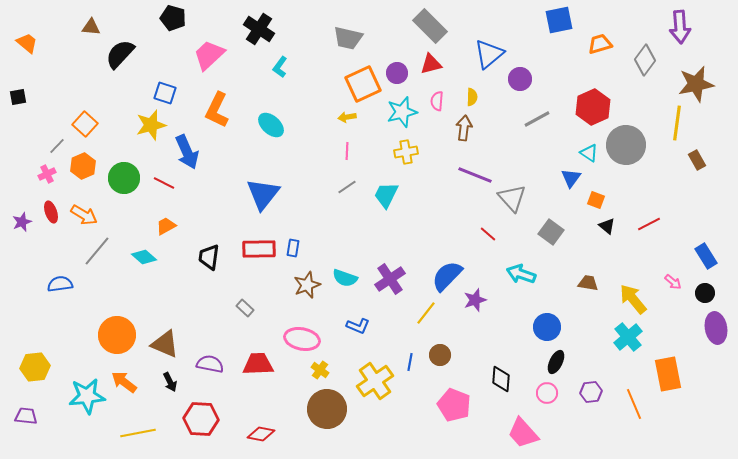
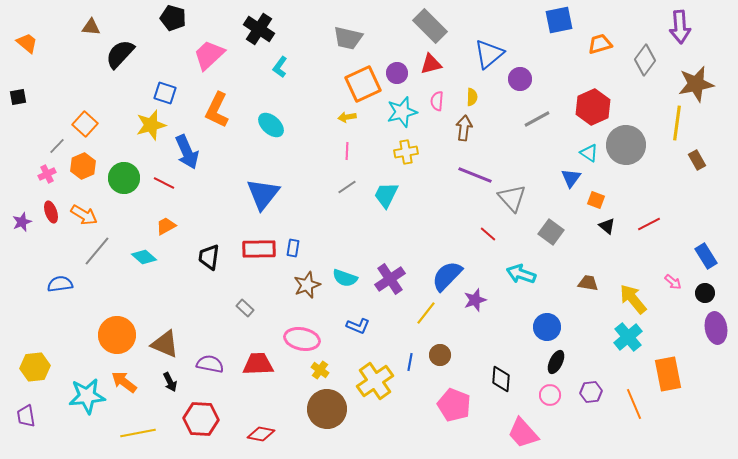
pink circle at (547, 393): moved 3 px right, 2 px down
purple trapezoid at (26, 416): rotated 105 degrees counterclockwise
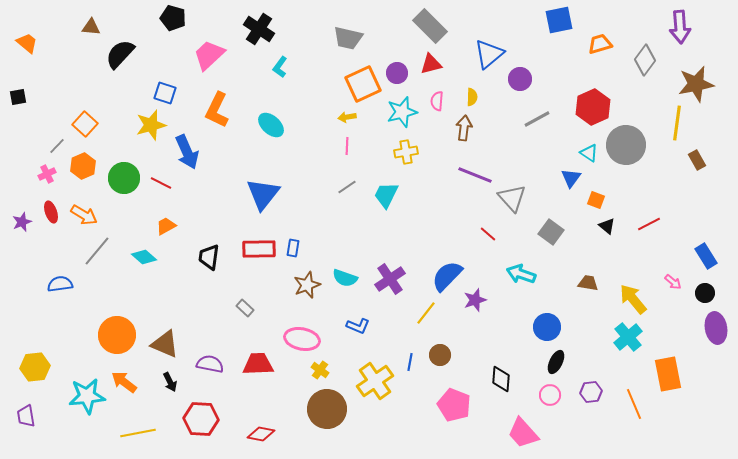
pink line at (347, 151): moved 5 px up
red line at (164, 183): moved 3 px left
